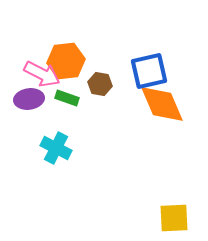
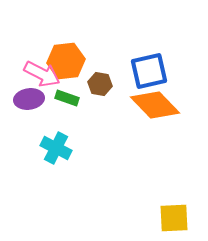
orange diamond: moved 7 px left, 1 px down; rotated 21 degrees counterclockwise
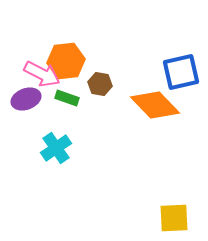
blue square: moved 32 px right, 1 px down
purple ellipse: moved 3 px left; rotated 12 degrees counterclockwise
cyan cross: rotated 28 degrees clockwise
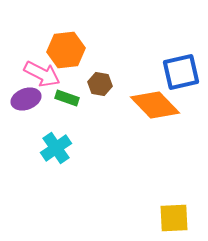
orange hexagon: moved 11 px up
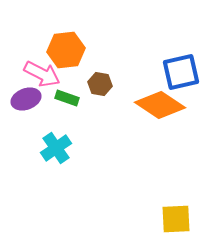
orange diamond: moved 5 px right; rotated 12 degrees counterclockwise
yellow square: moved 2 px right, 1 px down
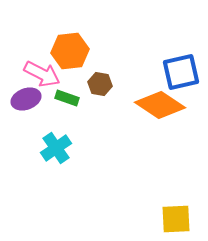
orange hexagon: moved 4 px right, 1 px down
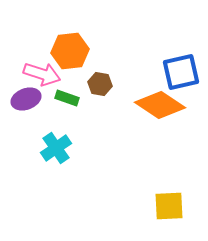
pink arrow: rotated 9 degrees counterclockwise
yellow square: moved 7 px left, 13 px up
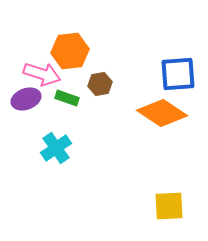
blue square: moved 3 px left, 2 px down; rotated 9 degrees clockwise
brown hexagon: rotated 20 degrees counterclockwise
orange diamond: moved 2 px right, 8 px down
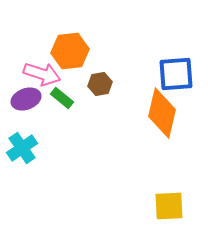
blue square: moved 2 px left
green rectangle: moved 5 px left; rotated 20 degrees clockwise
orange diamond: rotated 69 degrees clockwise
cyan cross: moved 34 px left
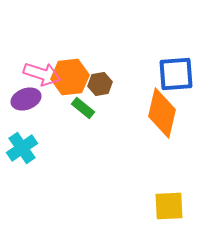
orange hexagon: moved 26 px down
green rectangle: moved 21 px right, 10 px down
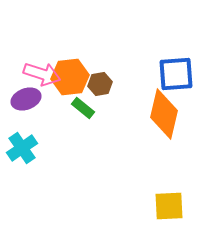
orange diamond: moved 2 px right, 1 px down
